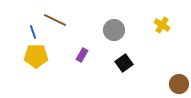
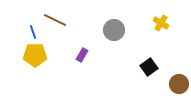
yellow cross: moved 1 px left, 2 px up
yellow pentagon: moved 1 px left, 1 px up
black square: moved 25 px right, 4 px down
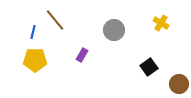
brown line: rotated 25 degrees clockwise
blue line: rotated 32 degrees clockwise
yellow pentagon: moved 5 px down
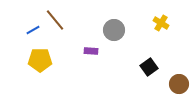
blue line: moved 2 px up; rotated 48 degrees clockwise
purple rectangle: moved 9 px right, 4 px up; rotated 64 degrees clockwise
yellow pentagon: moved 5 px right
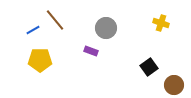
yellow cross: rotated 14 degrees counterclockwise
gray circle: moved 8 px left, 2 px up
purple rectangle: rotated 16 degrees clockwise
brown circle: moved 5 px left, 1 px down
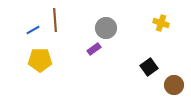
brown line: rotated 35 degrees clockwise
purple rectangle: moved 3 px right, 2 px up; rotated 56 degrees counterclockwise
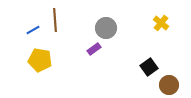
yellow cross: rotated 21 degrees clockwise
yellow pentagon: rotated 10 degrees clockwise
brown circle: moved 5 px left
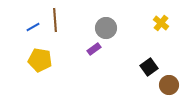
blue line: moved 3 px up
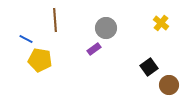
blue line: moved 7 px left, 12 px down; rotated 56 degrees clockwise
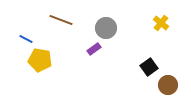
brown line: moved 6 px right; rotated 65 degrees counterclockwise
brown circle: moved 1 px left
